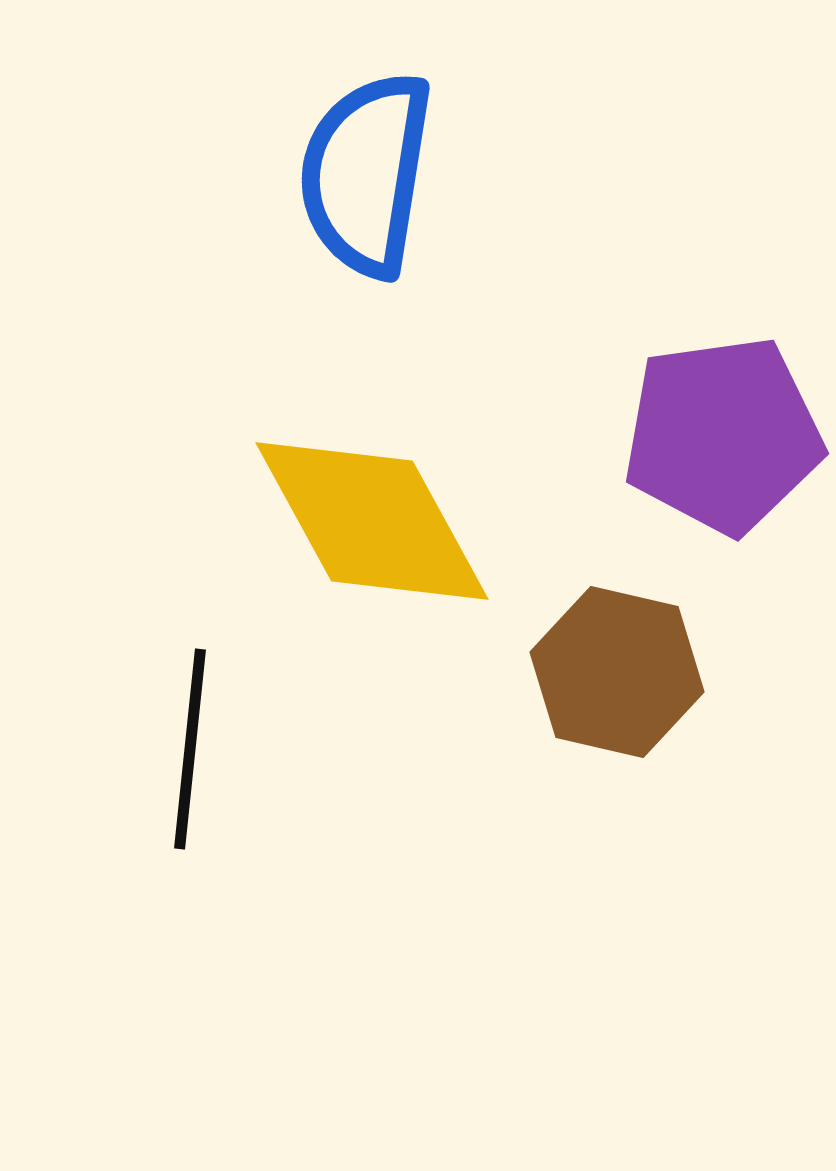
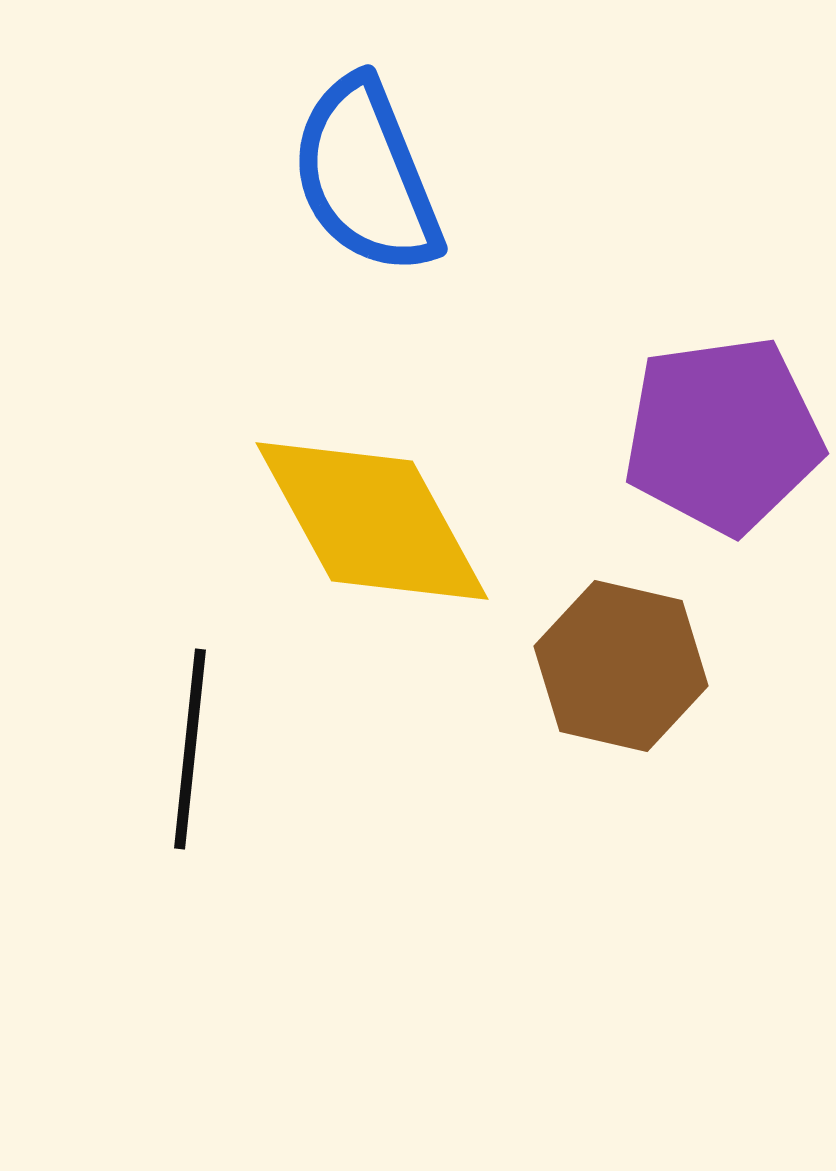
blue semicircle: moved 2 px down; rotated 31 degrees counterclockwise
brown hexagon: moved 4 px right, 6 px up
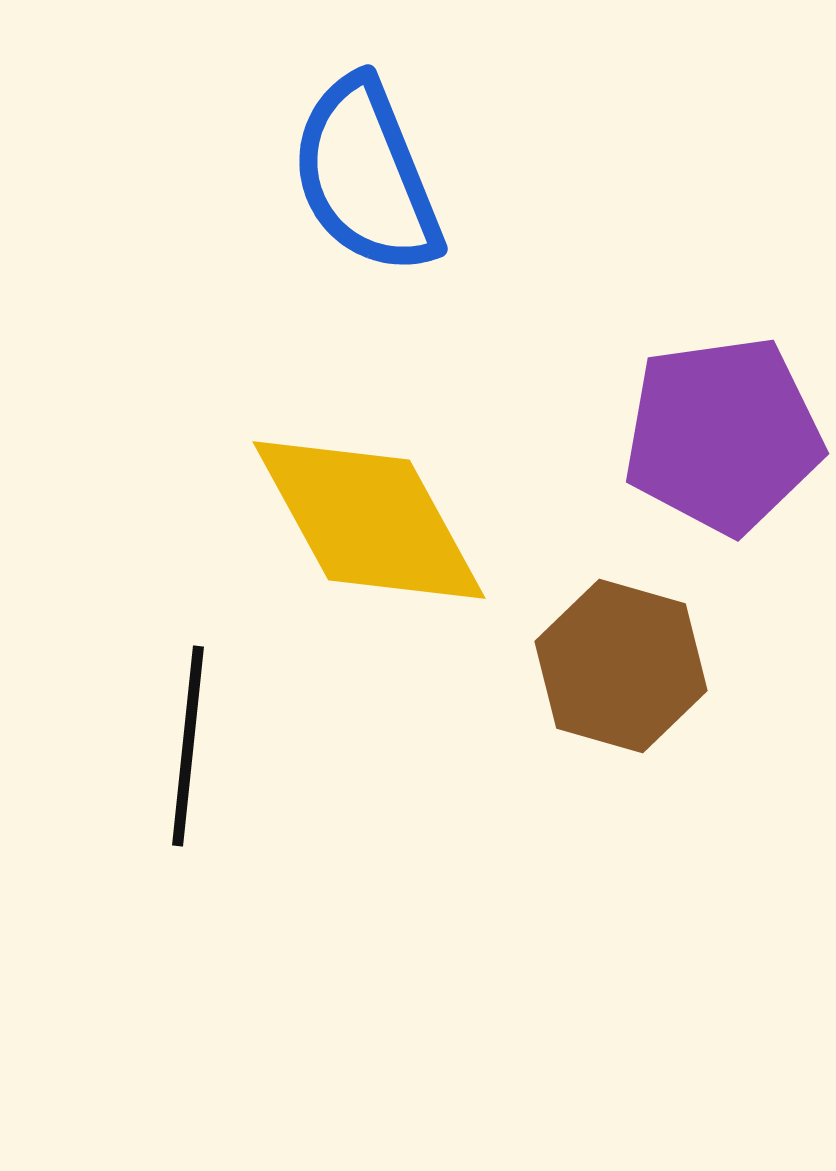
yellow diamond: moved 3 px left, 1 px up
brown hexagon: rotated 3 degrees clockwise
black line: moved 2 px left, 3 px up
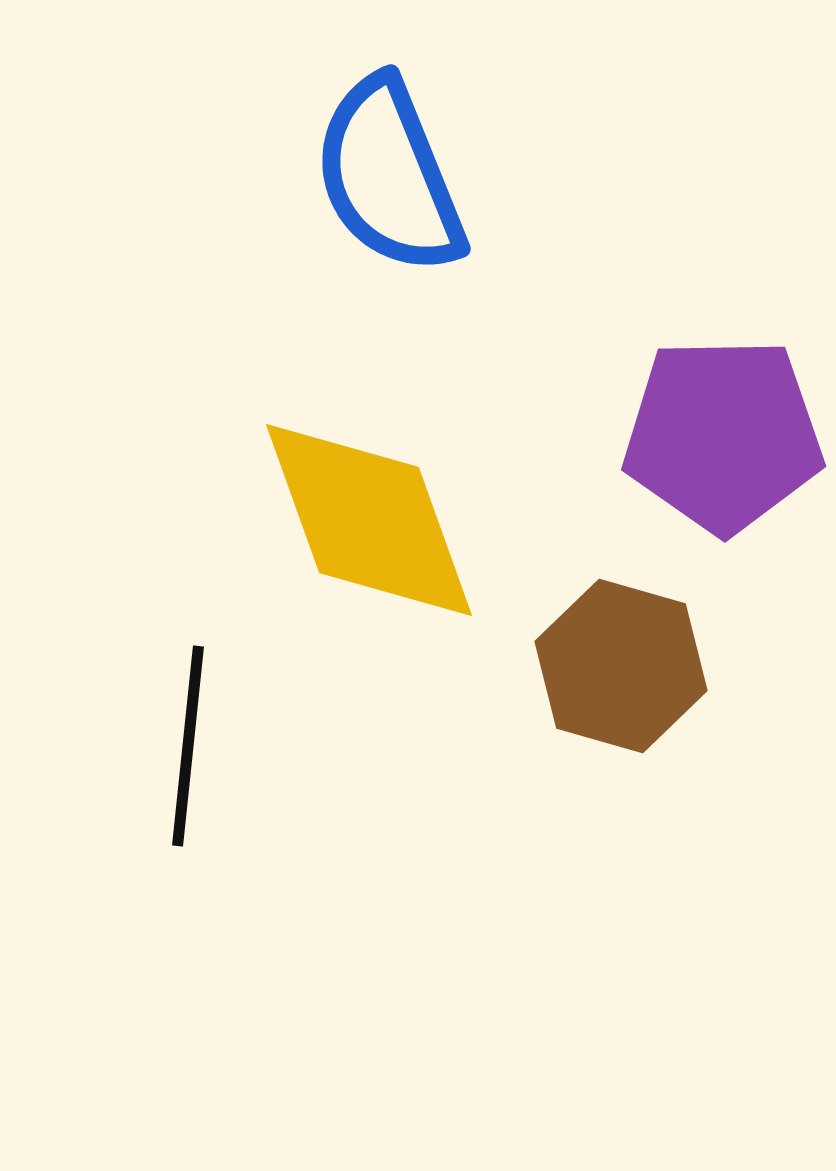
blue semicircle: moved 23 px right
purple pentagon: rotated 7 degrees clockwise
yellow diamond: rotated 9 degrees clockwise
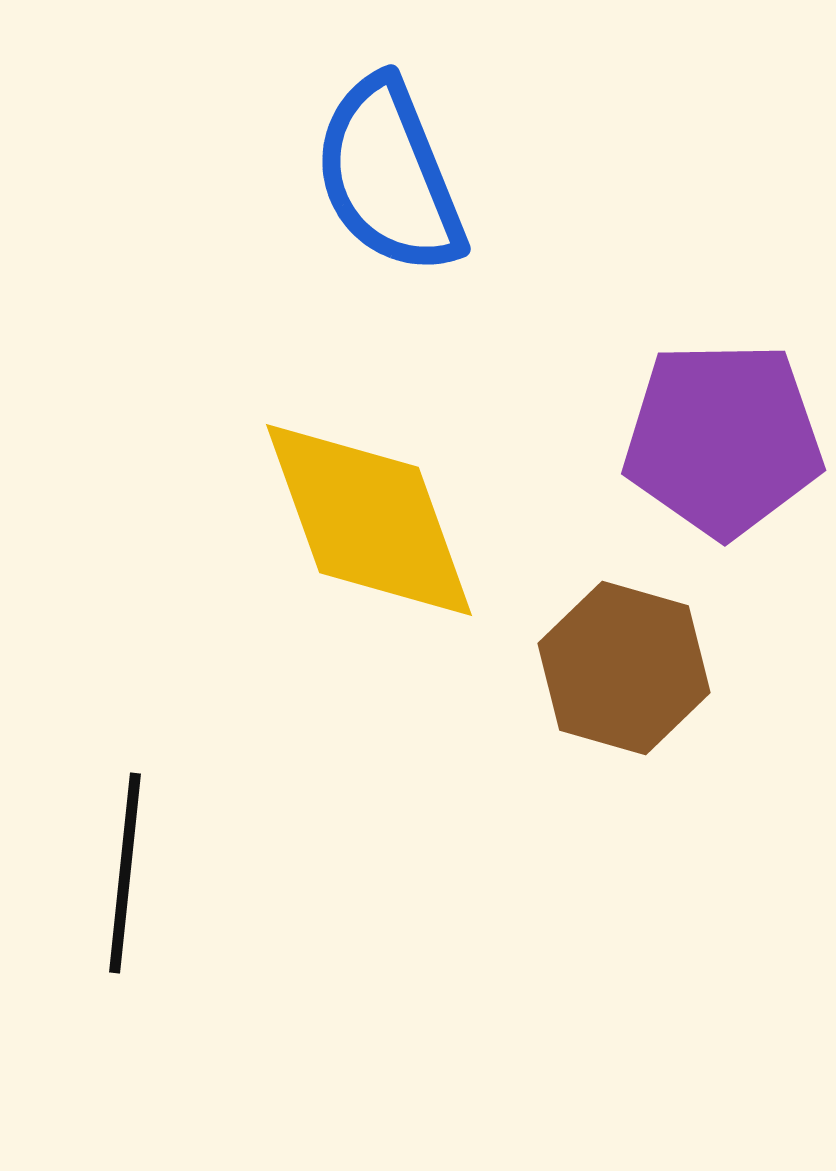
purple pentagon: moved 4 px down
brown hexagon: moved 3 px right, 2 px down
black line: moved 63 px left, 127 px down
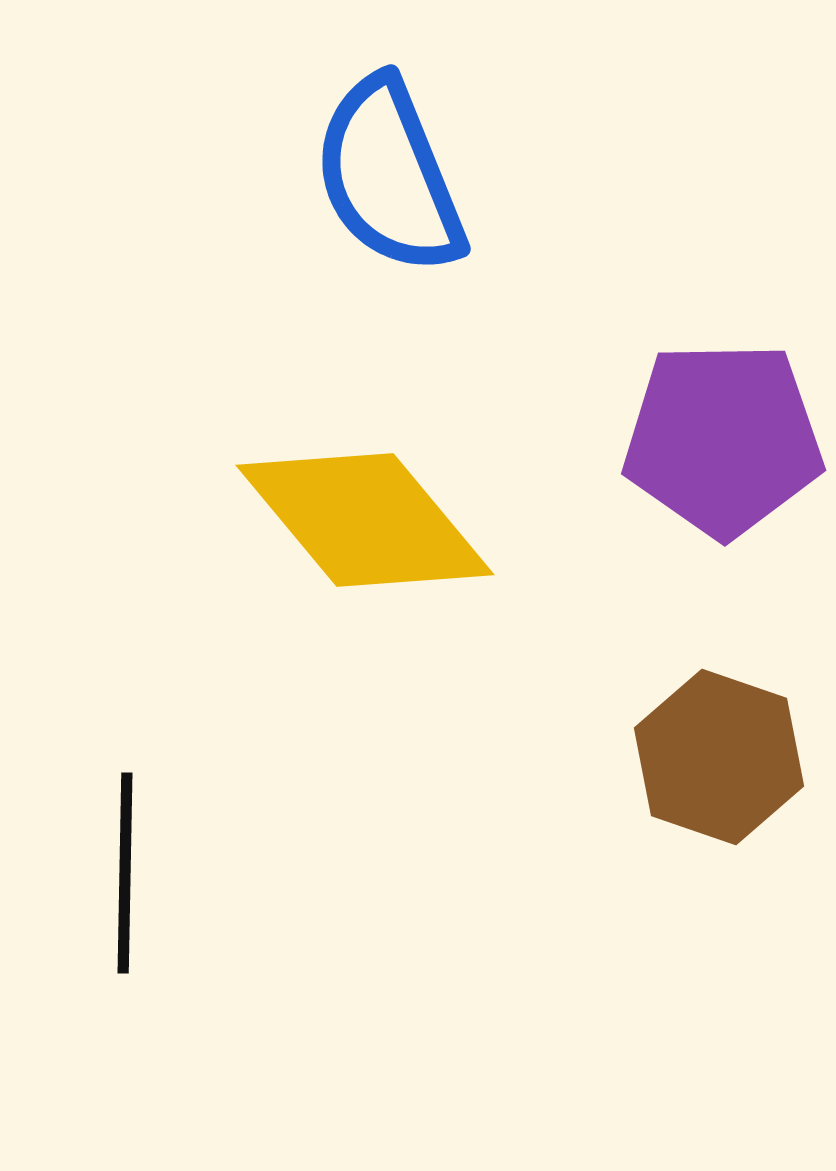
yellow diamond: moved 4 px left; rotated 20 degrees counterclockwise
brown hexagon: moved 95 px right, 89 px down; rotated 3 degrees clockwise
black line: rotated 5 degrees counterclockwise
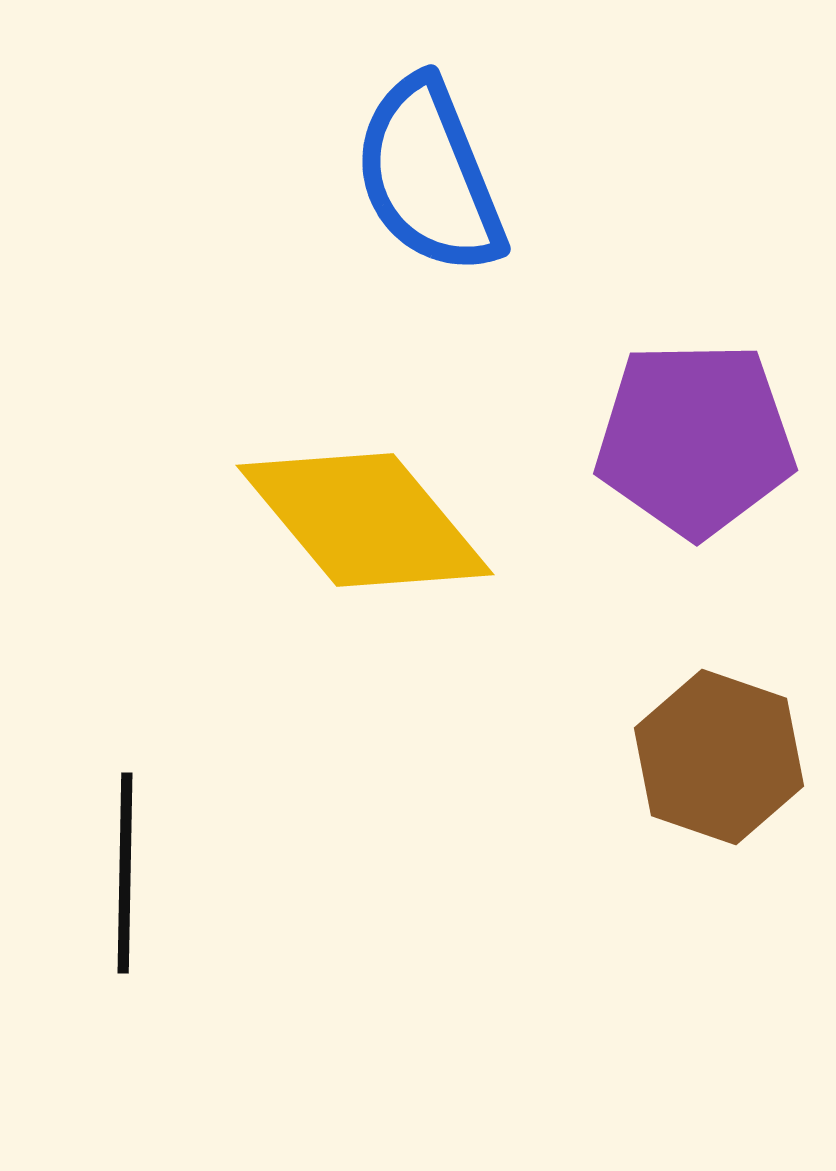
blue semicircle: moved 40 px right
purple pentagon: moved 28 px left
